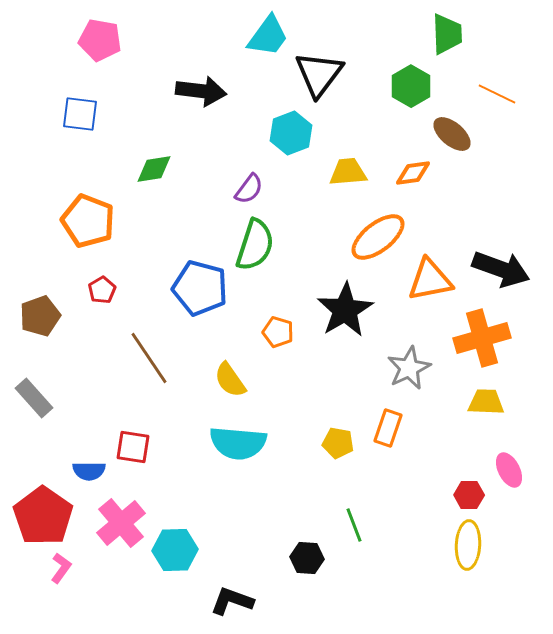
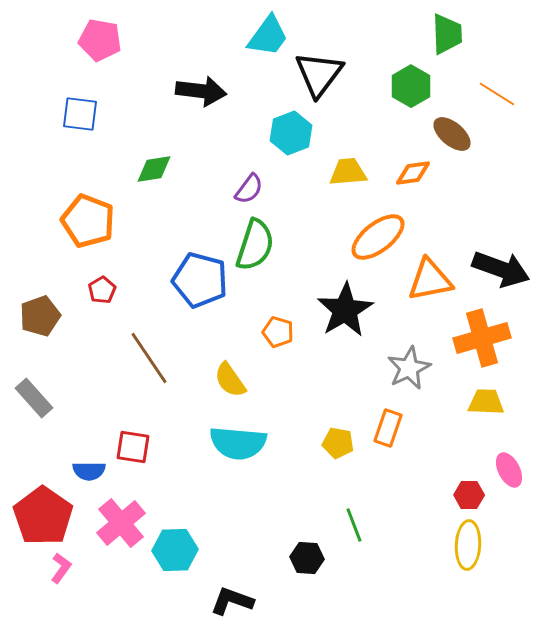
orange line at (497, 94): rotated 6 degrees clockwise
blue pentagon at (200, 288): moved 8 px up
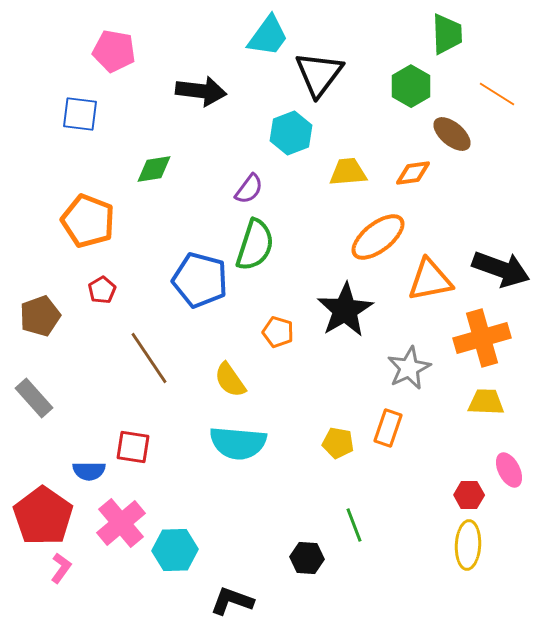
pink pentagon at (100, 40): moved 14 px right, 11 px down
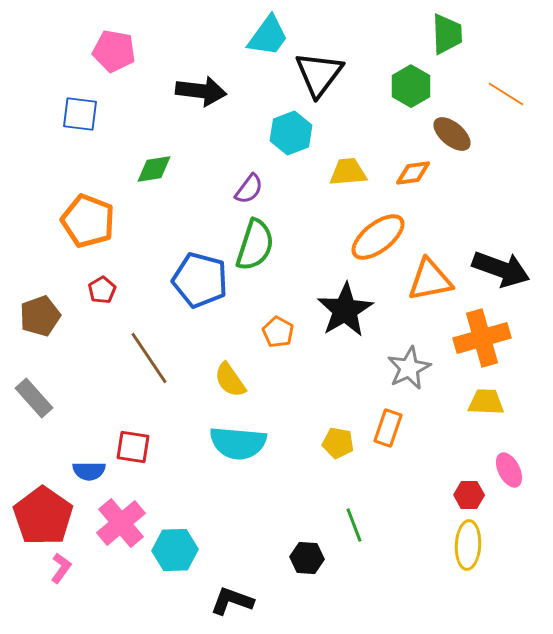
orange line at (497, 94): moved 9 px right
orange pentagon at (278, 332): rotated 12 degrees clockwise
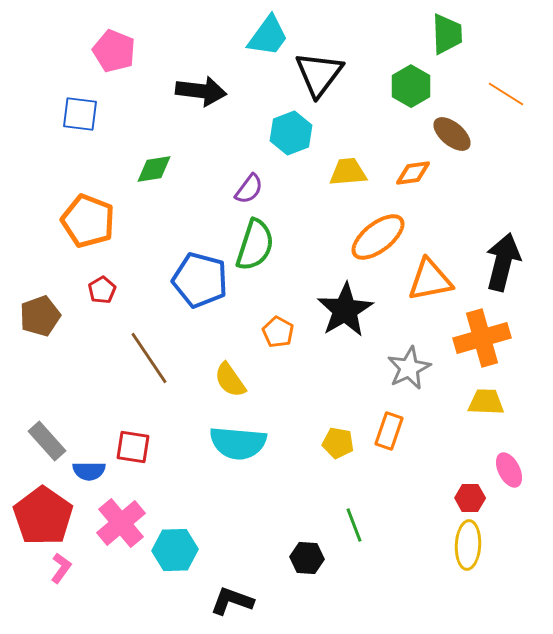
pink pentagon at (114, 51): rotated 12 degrees clockwise
black arrow at (501, 269): moved 2 px right, 7 px up; rotated 96 degrees counterclockwise
gray rectangle at (34, 398): moved 13 px right, 43 px down
orange rectangle at (388, 428): moved 1 px right, 3 px down
red hexagon at (469, 495): moved 1 px right, 3 px down
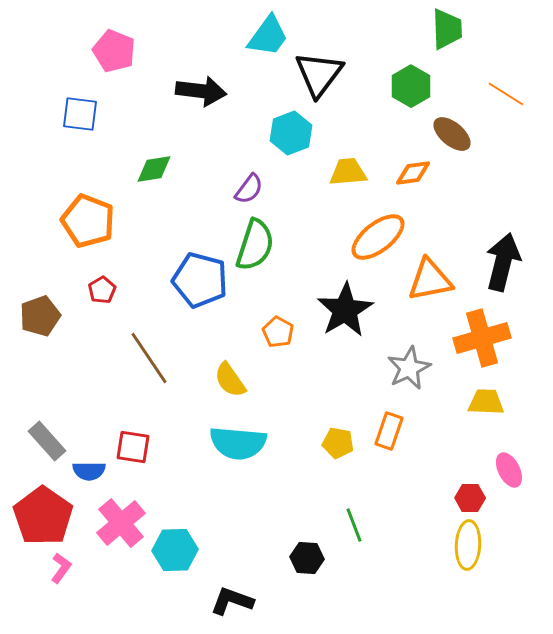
green trapezoid at (447, 34): moved 5 px up
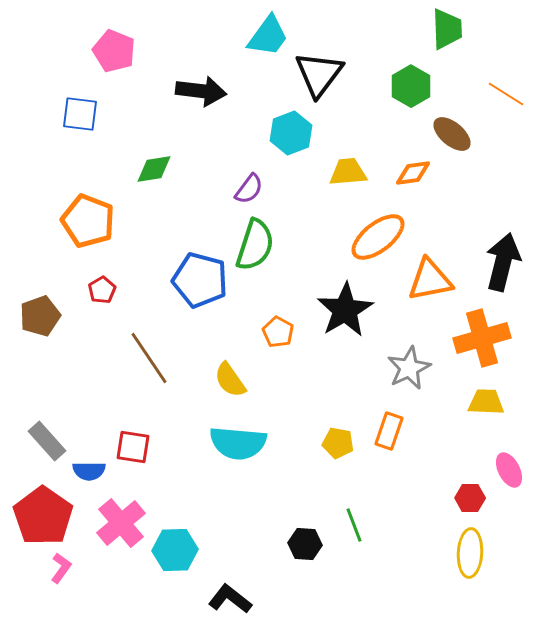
yellow ellipse at (468, 545): moved 2 px right, 8 px down
black hexagon at (307, 558): moved 2 px left, 14 px up
black L-shape at (232, 601): moved 2 px left, 2 px up; rotated 18 degrees clockwise
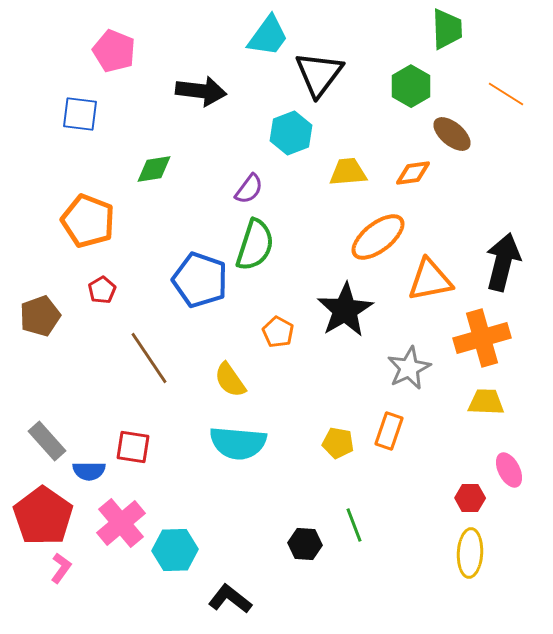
blue pentagon at (200, 280): rotated 4 degrees clockwise
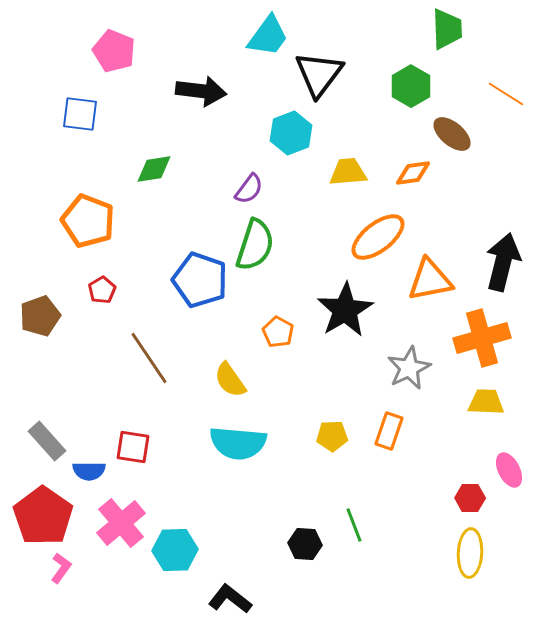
yellow pentagon at (338, 443): moved 6 px left, 7 px up; rotated 12 degrees counterclockwise
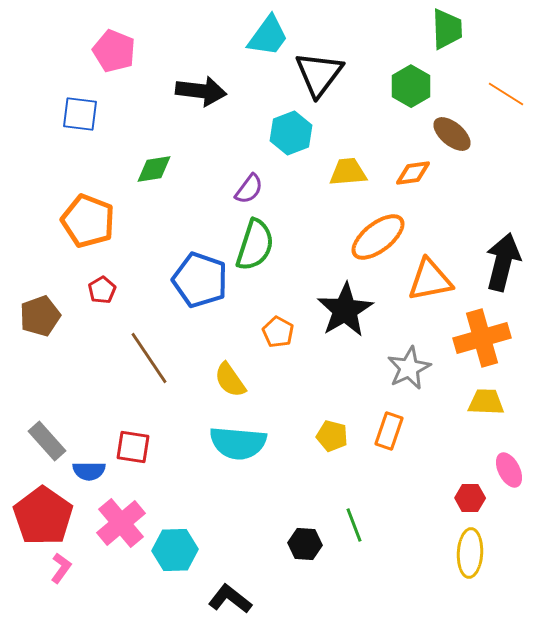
yellow pentagon at (332, 436): rotated 16 degrees clockwise
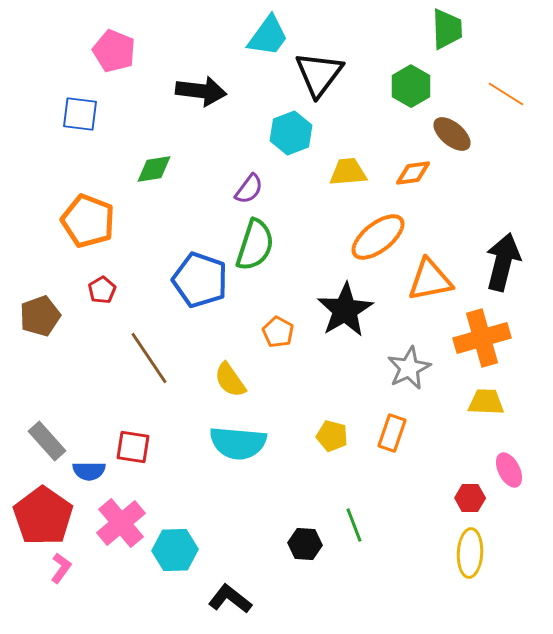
orange rectangle at (389, 431): moved 3 px right, 2 px down
